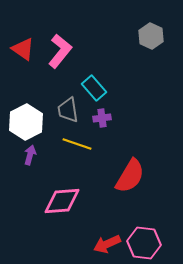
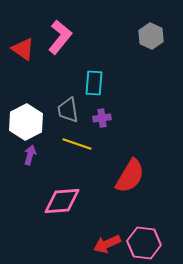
pink L-shape: moved 14 px up
cyan rectangle: moved 5 px up; rotated 45 degrees clockwise
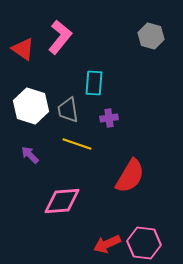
gray hexagon: rotated 10 degrees counterclockwise
purple cross: moved 7 px right
white hexagon: moved 5 px right, 16 px up; rotated 16 degrees counterclockwise
purple arrow: rotated 60 degrees counterclockwise
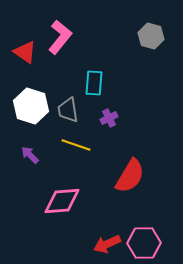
red triangle: moved 2 px right, 3 px down
purple cross: rotated 18 degrees counterclockwise
yellow line: moved 1 px left, 1 px down
pink hexagon: rotated 8 degrees counterclockwise
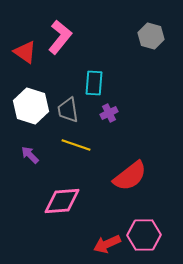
purple cross: moved 5 px up
red semicircle: rotated 21 degrees clockwise
pink hexagon: moved 8 px up
